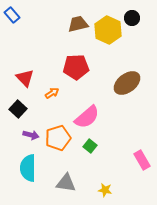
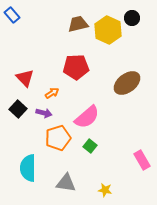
purple arrow: moved 13 px right, 22 px up
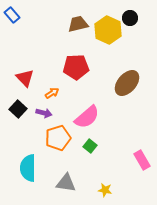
black circle: moved 2 px left
brown ellipse: rotated 12 degrees counterclockwise
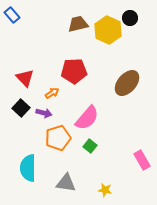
red pentagon: moved 2 px left, 4 px down
black square: moved 3 px right, 1 px up
pink semicircle: moved 1 px down; rotated 8 degrees counterclockwise
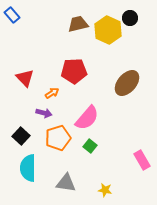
black square: moved 28 px down
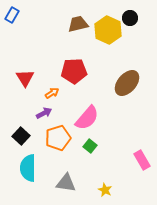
blue rectangle: rotated 70 degrees clockwise
red triangle: rotated 12 degrees clockwise
purple arrow: rotated 42 degrees counterclockwise
yellow star: rotated 16 degrees clockwise
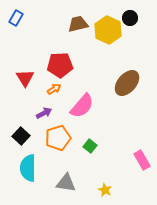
blue rectangle: moved 4 px right, 3 px down
red pentagon: moved 14 px left, 6 px up
orange arrow: moved 2 px right, 4 px up
pink semicircle: moved 5 px left, 12 px up
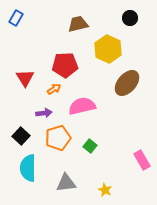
yellow hexagon: moved 19 px down
red pentagon: moved 5 px right
pink semicircle: rotated 144 degrees counterclockwise
purple arrow: rotated 21 degrees clockwise
gray triangle: rotated 15 degrees counterclockwise
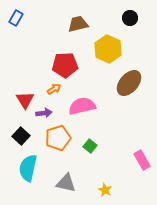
red triangle: moved 22 px down
brown ellipse: moved 2 px right
cyan semicircle: rotated 12 degrees clockwise
gray triangle: rotated 20 degrees clockwise
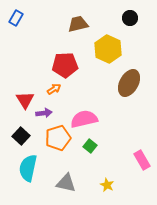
brown ellipse: rotated 12 degrees counterclockwise
pink semicircle: moved 2 px right, 13 px down
yellow star: moved 2 px right, 5 px up
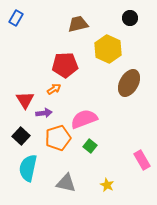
pink semicircle: rotated 8 degrees counterclockwise
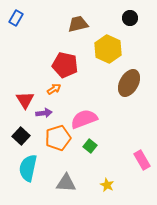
red pentagon: rotated 15 degrees clockwise
gray triangle: rotated 10 degrees counterclockwise
